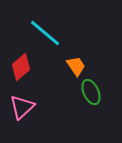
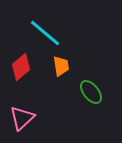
orange trapezoid: moved 15 px left; rotated 25 degrees clockwise
green ellipse: rotated 15 degrees counterclockwise
pink triangle: moved 11 px down
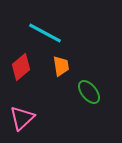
cyan line: rotated 12 degrees counterclockwise
green ellipse: moved 2 px left
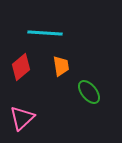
cyan line: rotated 24 degrees counterclockwise
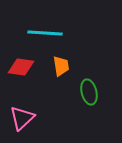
red diamond: rotated 48 degrees clockwise
green ellipse: rotated 25 degrees clockwise
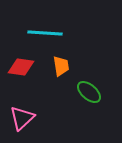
green ellipse: rotated 35 degrees counterclockwise
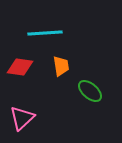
cyan line: rotated 8 degrees counterclockwise
red diamond: moved 1 px left
green ellipse: moved 1 px right, 1 px up
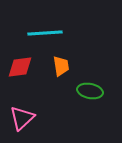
red diamond: rotated 16 degrees counterclockwise
green ellipse: rotated 30 degrees counterclockwise
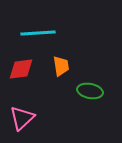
cyan line: moved 7 px left
red diamond: moved 1 px right, 2 px down
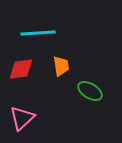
green ellipse: rotated 20 degrees clockwise
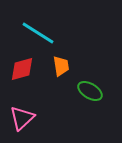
cyan line: rotated 36 degrees clockwise
red diamond: moved 1 px right; rotated 8 degrees counterclockwise
